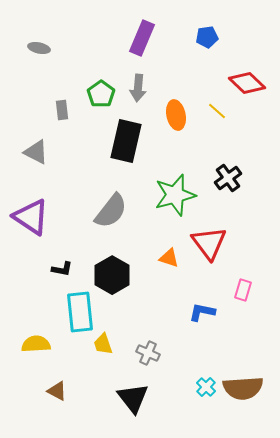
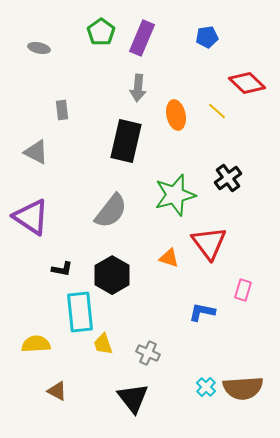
green pentagon: moved 62 px up
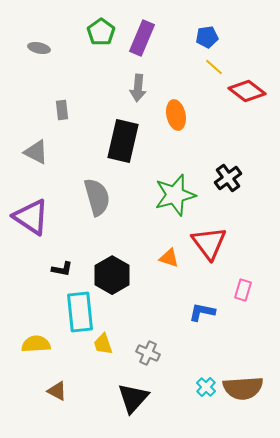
red diamond: moved 8 px down; rotated 6 degrees counterclockwise
yellow line: moved 3 px left, 44 px up
black rectangle: moved 3 px left
gray semicircle: moved 14 px left, 14 px up; rotated 54 degrees counterclockwise
black triangle: rotated 20 degrees clockwise
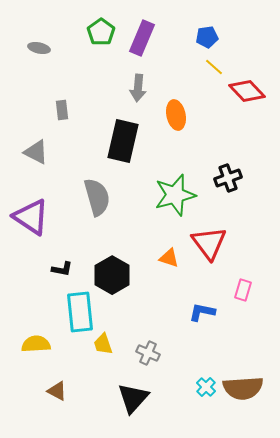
red diamond: rotated 9 degrees clockwise
black cross: rotated 16 degrees clockwise
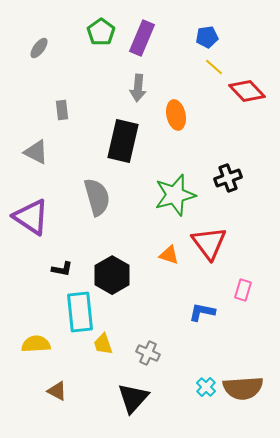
gray ellipse: rotated 65 degrees counterclockwise
orange triangle: moved 3 px up
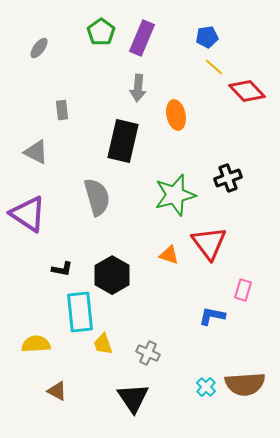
purple triangle: moved 3 px left, 3 px up
blue L-shape: moved 10 px right, 4 px down
brown semicircle: moved 2 px right, 4 px up
black triangle: rotated 16 degrees counterclockwise
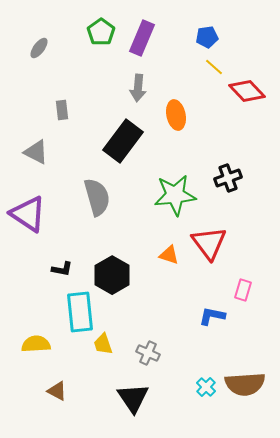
black rectangle: rotated 24 degrees clockwise
green star: rotated 9 degrees clockwise
